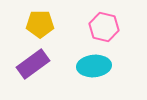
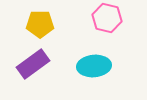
pink hexagon: moved 3 px right, 9 px up
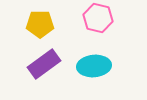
pink hexagon: moved 9 px left
purple rectangle: moved 11 px right
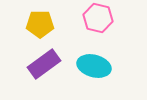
cyan ellipse: rotated 20 degrees clockwise
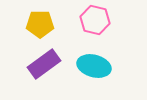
pink hexagon: moved 3 px left, 2 px down
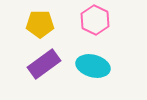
pink hexagon: rotated 12 degrees clockwise
cyan ellipse: moved 1 px left
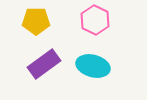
yellow pentagon: moved 4 px left, 3 px up
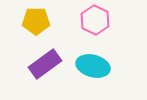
purple rectangle: moved 1 px right
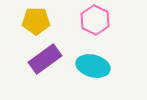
purple rectangle: moved 5 px up
